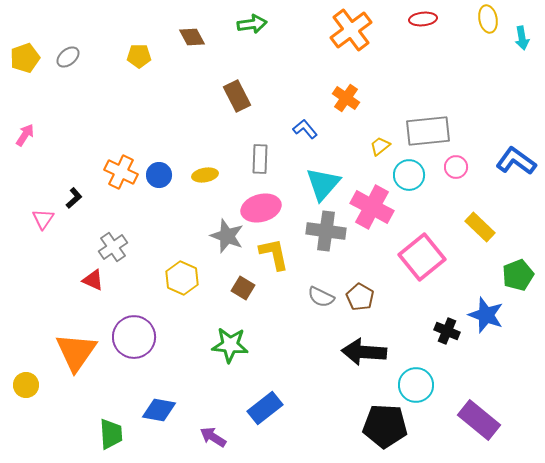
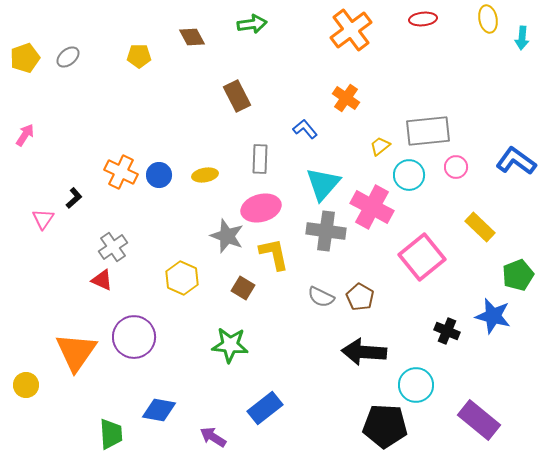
cyan arrow at (522, 38): rotated 15 degrees clockwise
red triangle at (93, 280): moved 9 px right
blue star at (486, 315): moved 7 px right, 1 px down; rotated 6 degrees counterclockwise
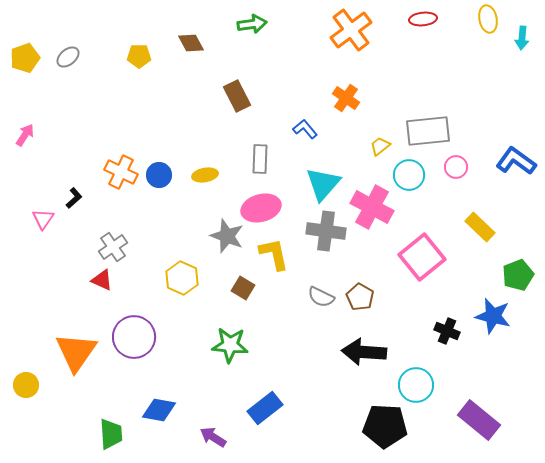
brown diamond at (192, 37): moved 1 px left, 6 px down
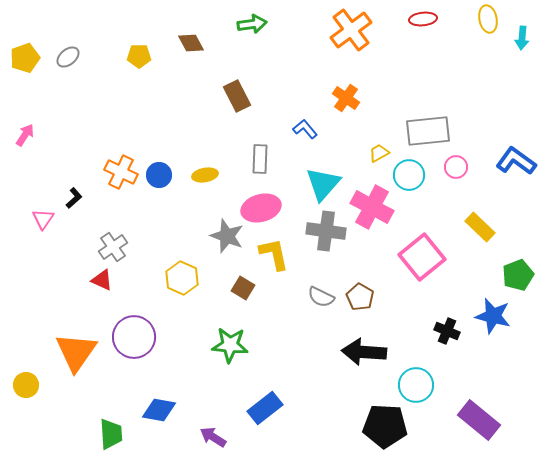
yellow trapezoid at (380, 146): moved 1 px left, 7 px down; rotated 10 degrees clockwise
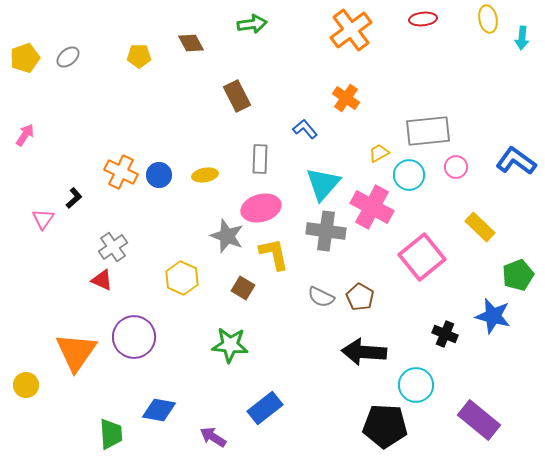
black cross at (447, 331): moved 2 px left, 3 px down
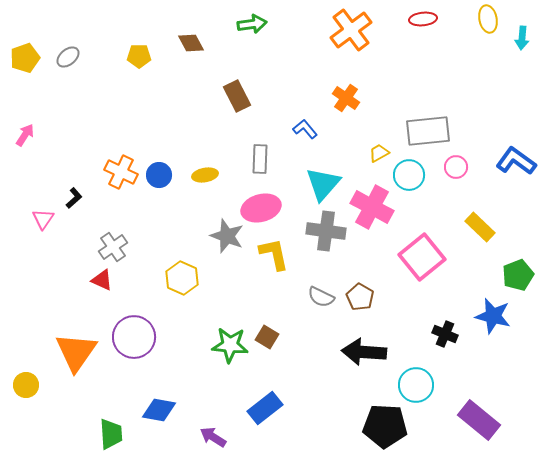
brown square at (243, 288): moved 24 px right, 49 px down
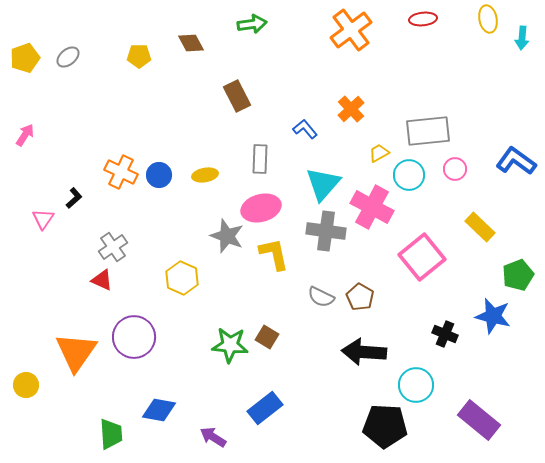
orange cross at (346, 98): moved 5 px right, 11 px down; rotated 12 degrees clockwise
pink circle at (456, 167): moved 1 px left, 2 px down
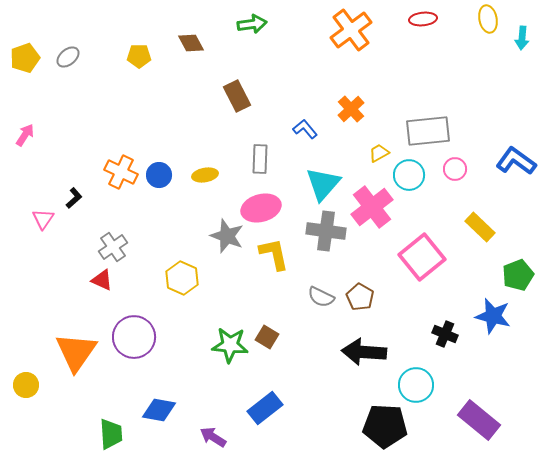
pink cross at (372, 207): rotated 24 degrees clockwise
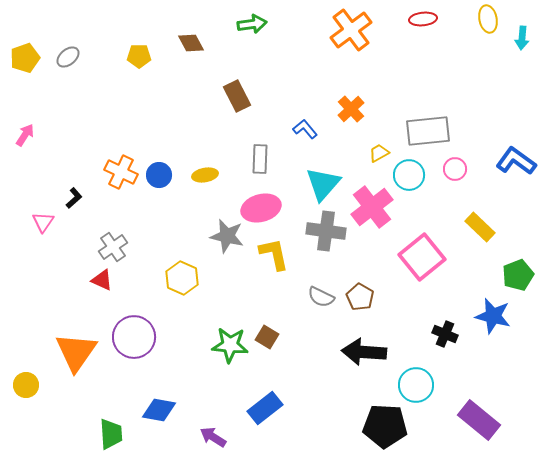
pink triangle at (43, 219): moved 3 px down
gray star at (227, 236): rotated 8 degrees counterclockwise
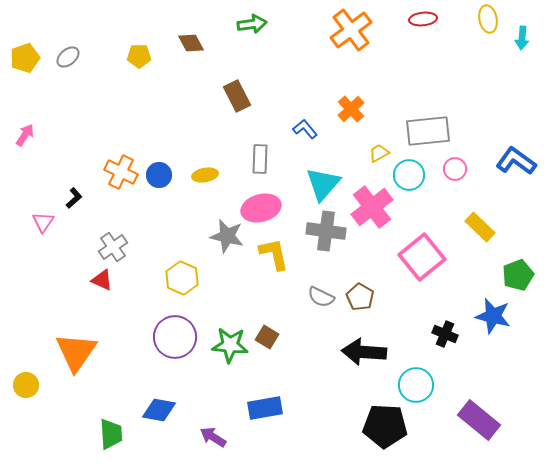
purple circle at (134, 337): moved 41 px right
blue rectangle at (265, 408): rotated 28 degrees clockwise
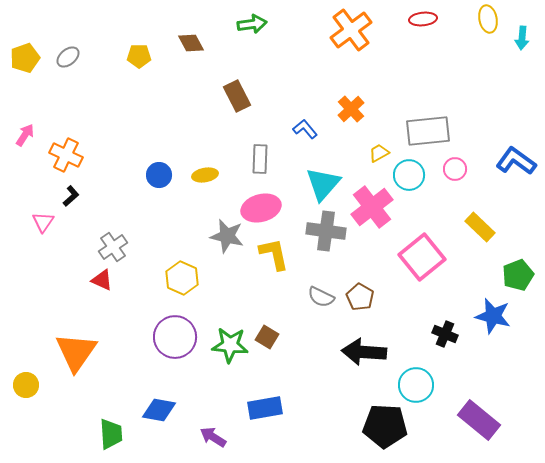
orange cross at (121, 172): moved 55 px left, 17 px up
black L-shape at (74, 198): moved 3 px left, 2 px up
